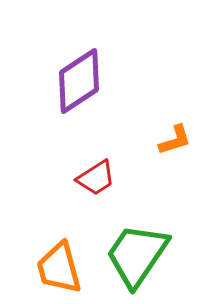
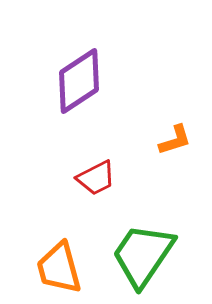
red trapezoid: rotated 6 degrees clockwise
green trapezoid: moved 6 px right
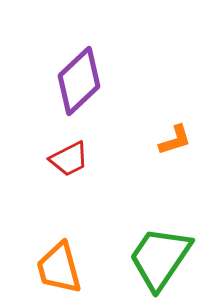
purple diamond: rotated 10 degrees counterclockwise
red trapezoid: moved 27 px left, 19 px up
green trapezoid: moved 17 px right, 3 px down
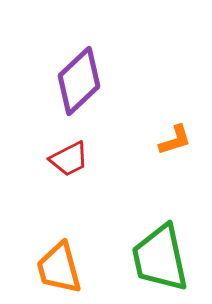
green trapezoid: rotated 46 degrees counterclockwise
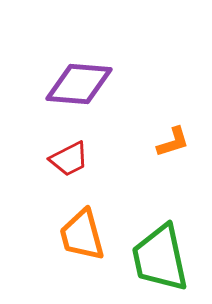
purple diamond: moved 3 px down; rotated 48 degrees clockwise
orange L-shape: moved 2 px left, 2 px down
orange trapezoid: moved 23 px right, 33 px up
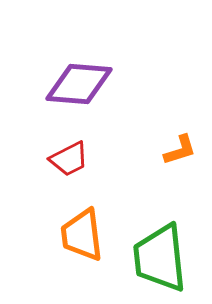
orange L-shape: moved 7 px right, 8 px down
orange trapezoid: rotated 8 degrees clockwise
green trapezoid: rotated 6 degrees clockwise
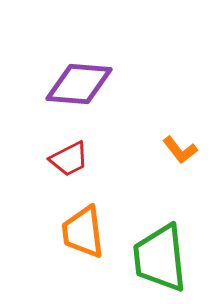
orange L-shape: rotated 69 degrees clockwise
orange trapezoid: moved 1 px right, 3 px up
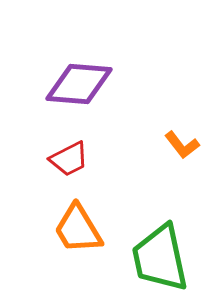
orange L-shape: moved 2 px right, 5 px up
orange trapezoid: moved 5 px left, 3 px up; rotated 24 degrees counterclockwise
green trapezoid: rotated 6 degrees counterclockwise
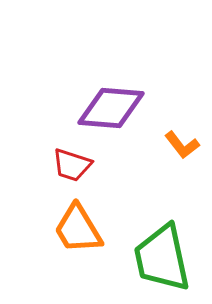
purple diamond: moved 32 px right, 24 px down
red trapezoid: moved 3 px right, 6 px down; rotated 45 degrees clockwise
green trapezoid: moved 2 px right
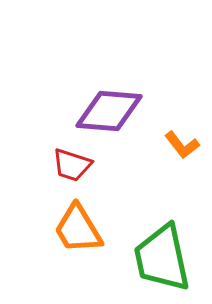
purple diamond: moved 2 px left, 3 px down
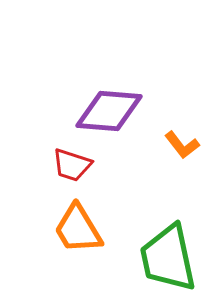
green trapezoid: moved 6 px right
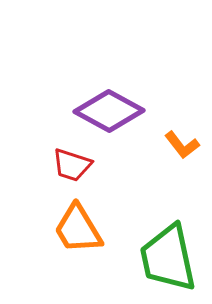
purple diamond: rotated 24 degrees clockwise
